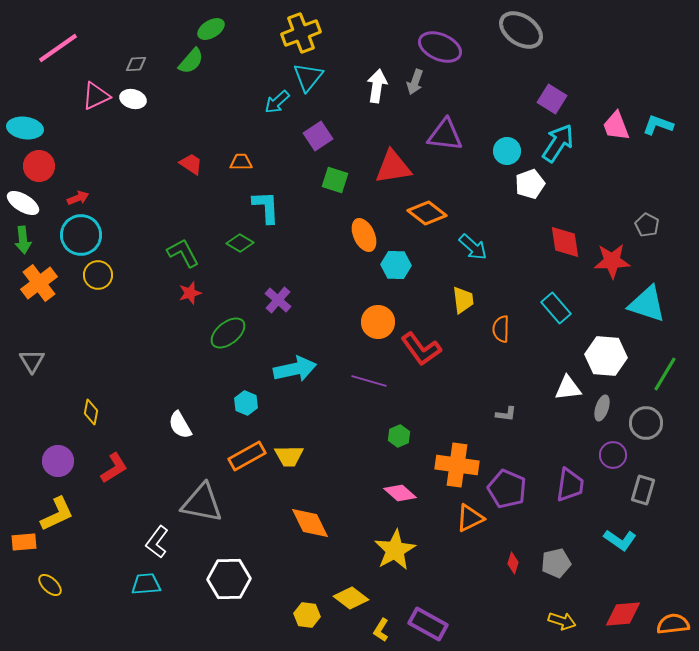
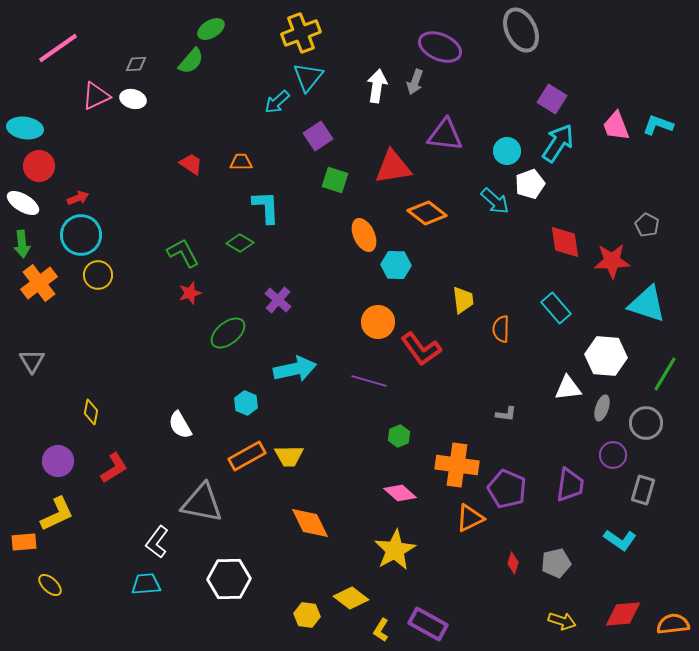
gray ellipse at (521, 30): rotated 30 degrees clockwise
green arrow at (23, 240): moved 1 px left, 4 px down
cyan arrow at (473, 247): moved 22 px right, 46 px up
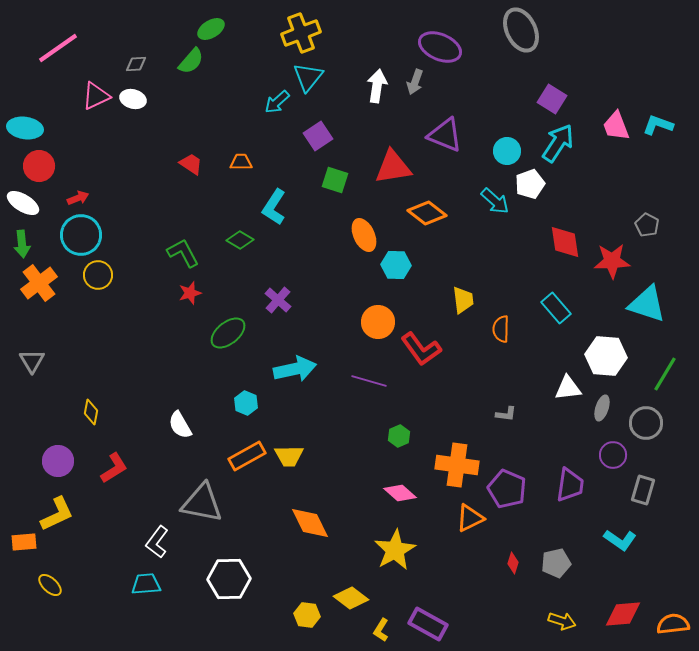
purple triangle at (445, 135): rotated 15 degrees clockwise
cyan L-shape at (266, 207): moved 8 px right; rotated 144 degrees counterclockwise
green diamond at (240, 243): moved 3 px up
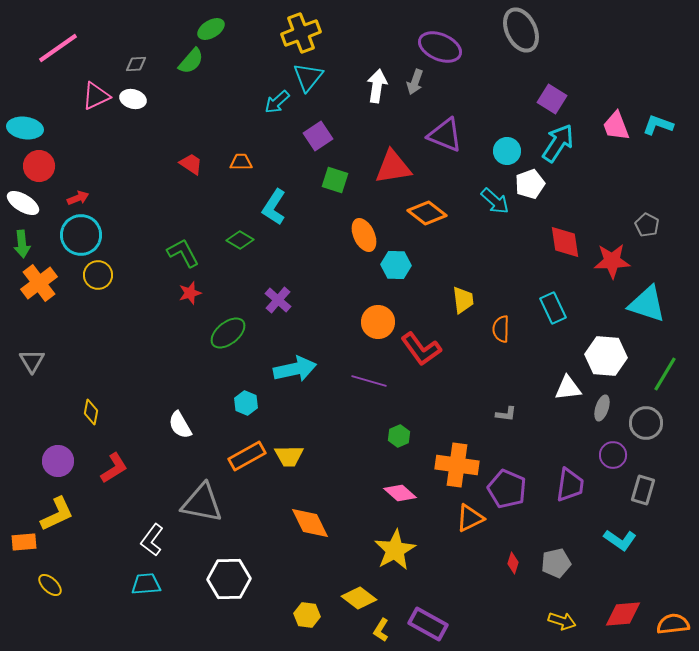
cyan rectangle at (556, 308): moved 3 px left; rotated 16 degrees clockwise
white L-shape at (157, 542): moved 5 px left, 2 px up
yellow diamond at (351, 598): moved 8 px right
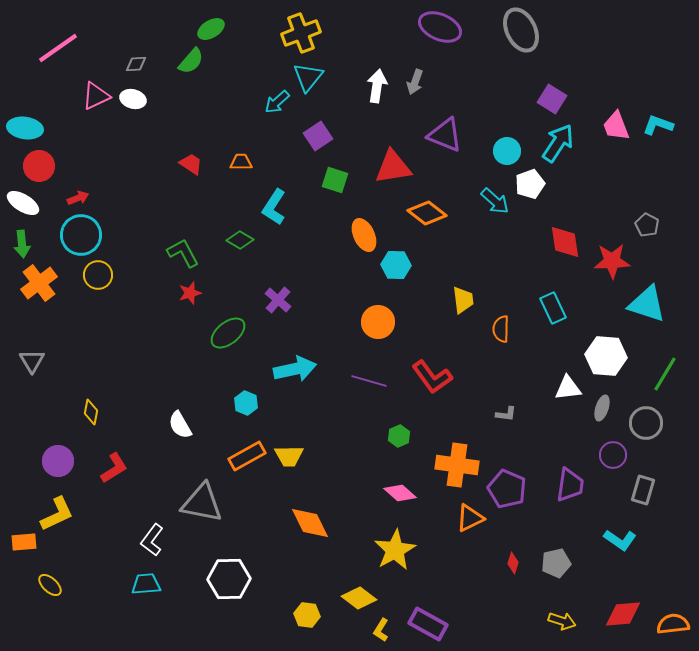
purple ellipse at (440, 47): moved 20 px up
red L-shape at (421, 349): moved 11 px right, 28 px down
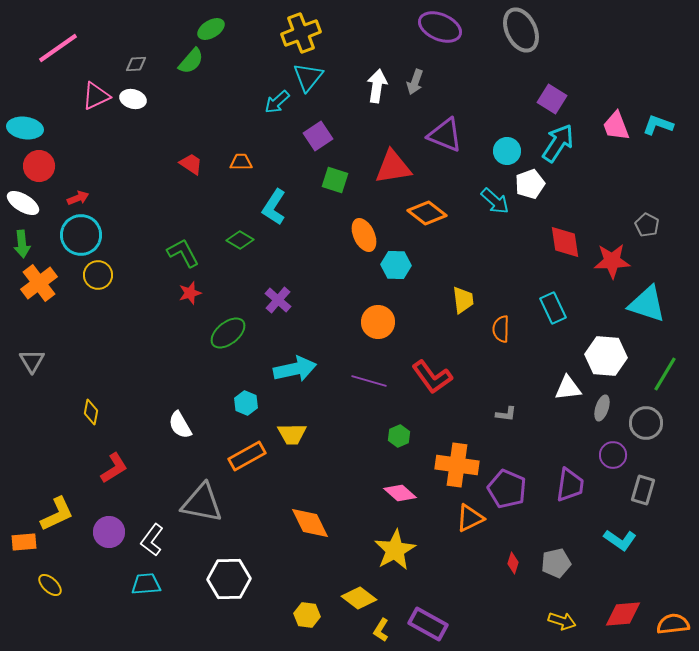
yellow trapezoid at (289, 456): moved 3 px right, 22 px up
purple circle at (58, 461): moved 51 px right, 71 px down
